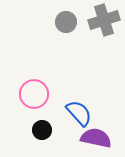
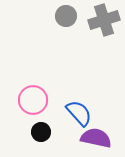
gray circle: moved 6 px up
pink circle: moved 1 px left, 6 px down
black circle: moved 1 px left, 2 px down
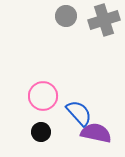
pink circle: moved 10 px right, 4 px up
purple semicircle: moved 5 px up
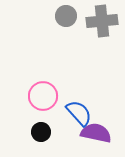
gray cross: moved 2 px left, 1 px down; rotated 12 degrees clockwise
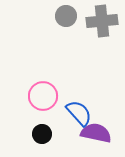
black circle: moved 1 px right, 2 px down
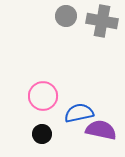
gray cross: rotated 16 degrees clockwise
blue semicircle: rotated 60 degrees counterclockwise
purple semicircle: moved 5 px right, 3 px up
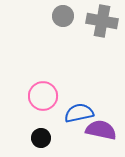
gray circle: moved 3 px left
black circle: moved 1 px left, 4 px down
